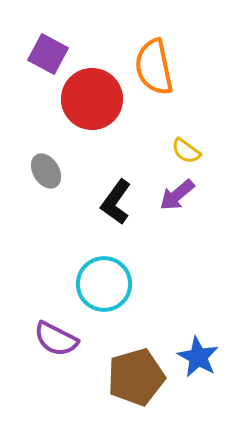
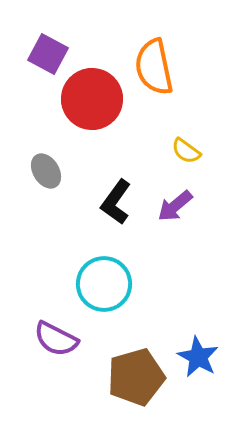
purple arrow: moved 2 px left, 11 px down
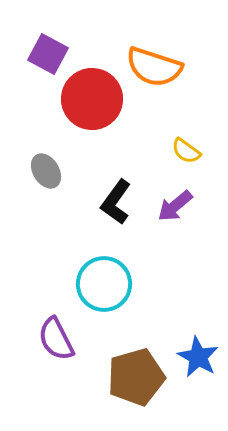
orange semicircle: rotated 60 degrees counterclockwise
purple semicircle: rotated 36 degrees clockwise
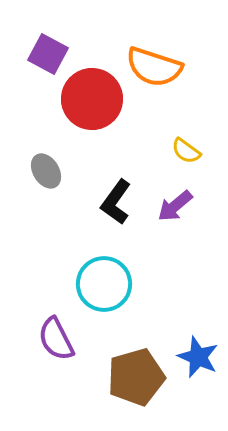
blue star: rotated 6 degrees counterclockwise
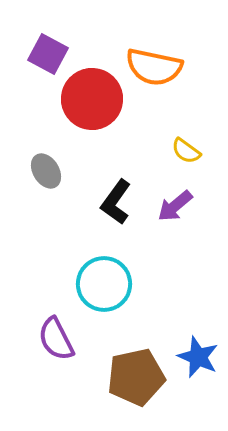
orange semicircle: rotated 6 degrees counterclockwise
brown pentagon: rotated 4 degrees clockwise
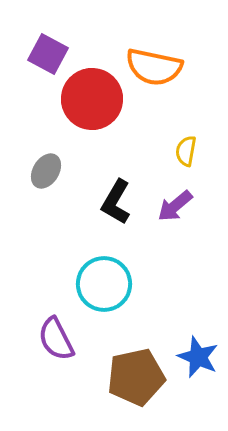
yellow semicircle: rotated 64 degrees clockwise
gray ellipse: rotated 64 degrees clockwise
black L-shape: rotated 6 degrees counterclockwise
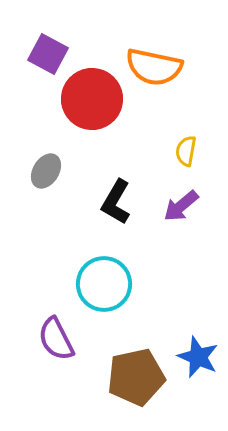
purple arrow: moved 6 px right
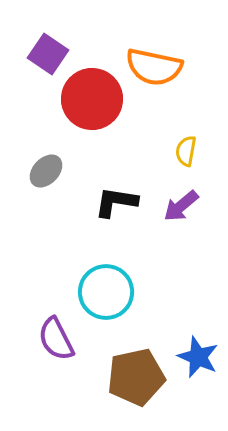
purple square: rotated 6 degrees clockwise
gray ellipse: rotated 12 degrees clockwise
black L-shape: rotated 69 degrees clockwise
cyan circle: moved 2 px right, 8 px down
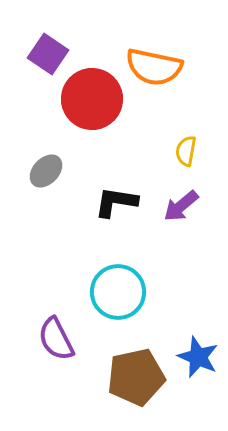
cyan circle: moved 12 px right
